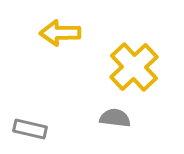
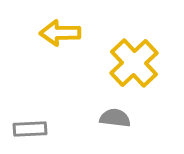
yellow cross: moved 4 px up
gray rectangle: rotated 16 degrees counterclockwise
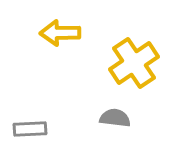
yellow cross: rotated 9 degrees clockwise
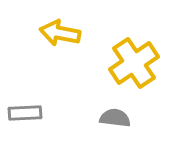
yellow arrow: rotated 12 degrees clockwise
gray rectangle: moved 5 px left, 16 px up
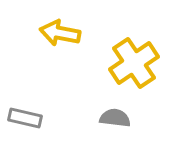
gray rectangle: moved 5 px down; rotated 16 degrees clockwise
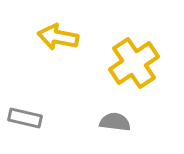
yellow arrow: moved 2 px left, 4 px down
gray semicircle: moved 4 px down
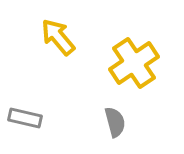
yellow arrow: rotated 39 degrees clockwise
gray semicircle: rotated 68 degrees clockwise
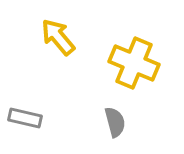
yellow cross: rotated 33 degrees counterclockwise
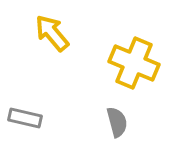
yellow arrow: moved 6 px left, 4 px up
gray semicircle: moved 2 px right
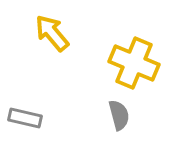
gray semicircle: moved 2 px right, 7 px up
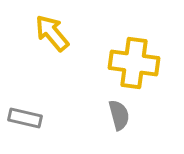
yellow cross: rotated 15 degrees counterclockwise
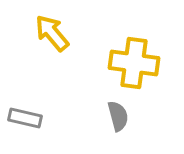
gray semicircle: moved 1 px left, 1 px down
